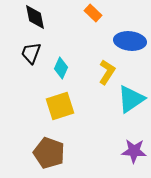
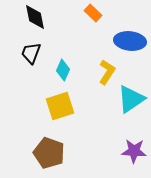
cyan diamond: moved 2 px right, 2 px down
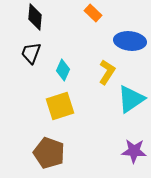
black diamond: rotated 16 degrees clockwise
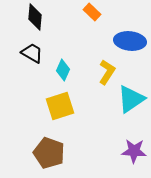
orange rectangle: moved 1 px left, 1 px up
black trapezoid: moved 1 px right; rotated 100 degrees clockwise
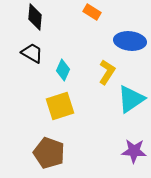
orange rectangle: rotated 12 degrees counterclockwise
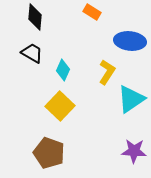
yellow square: rotated 28 degrees counterclockwise
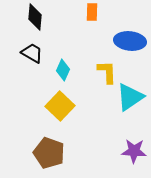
orange rectangle: rotated 60 degrees clockwise
yellow L-shape: rotated 35 degrees counterclockwise
cyan triangle: moved 1 px left, 2 px up
